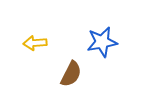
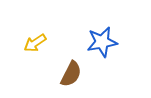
yellow arrow: rotated 30 degrees counterclockwise
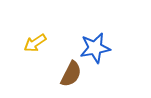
blue star: moved 7 px left, 6 px down
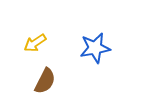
brown semicircle: moved 26 px left, 7 px down
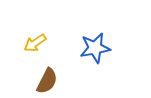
brown semicircle: moved 2 px right
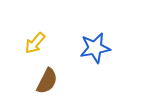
yellow arrow: rotated 15 degrees counterclockwise
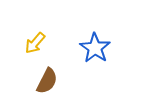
blue star: rotated 28 degrees counterclockwise
